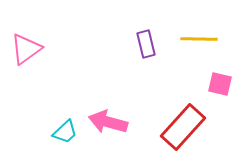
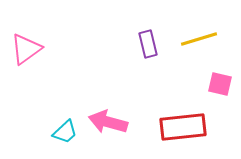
yellow line: rotated 18 degrees counterclockwise
purple rectangle: moved 2 px right
red rectangle: rotated 42 degrees clockwise
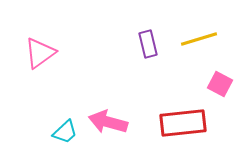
pink triangle: moved 14 px right, 4 px down
pink square: rotated 15 degrees clockwise
red rectangle: moved 4 px up
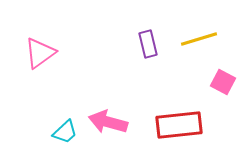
pink square: moved 3 px right, 2 px up
red rectangle: moved 4 px left, 2 px down
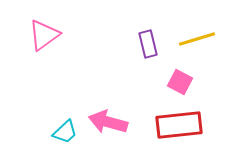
yellow line: moved 2 px left
pink triangle: moved 4 px right, 18 px up
pink square: moved 43 px left
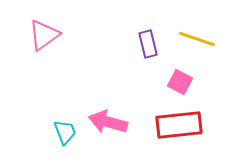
yellow line: rotated 36 degrees clockwise
cyan trapezoid: rotated 68 degrees counterclockwise
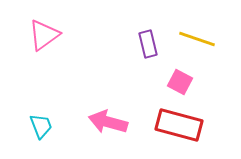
red rectangle: rotated 21 degrees clockwise
cyan trapezoid: moved 24 px left, 6 px up
